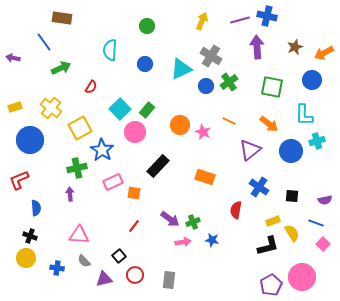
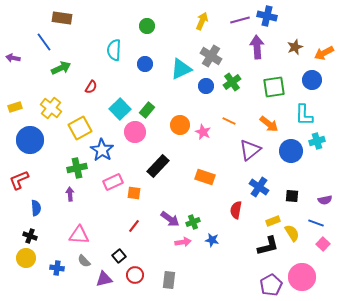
cyan semicircle at (110, 50): moved 4 px right
green cross at (229, 82): moved 3 px right
green square at (272, 87): moved 2 px right; rotated 20 degrees counterclockwise
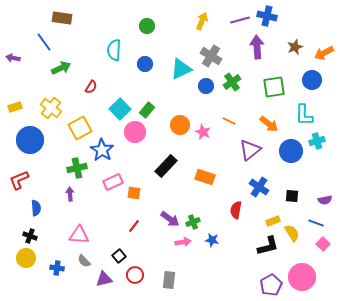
black rectangle at (158, 166): moved 8 px right
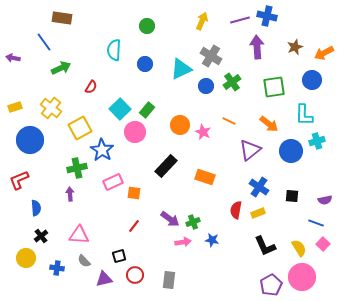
yellow rectangle at (273, 221): moved 15 px left, 8 px up
yellow semicircle at (292, 233): moved 7 px right, 15 px down
black cross at (30, 236): moved 11 px right; rotated 32 degrees clockwise
black L-shape at (268, 246): moved 3 px left; rotated 80 degrees clockwise
black square at (119, 256): rotated 24 degrees clockwise
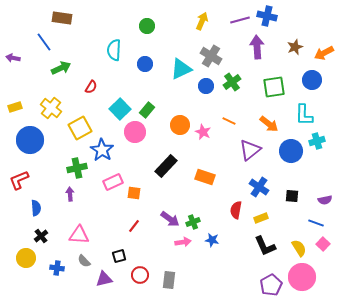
yellow rectangle at (258, 213): moved 3 px right, 5 px down
red circle at (135, 275): moved 5 px right
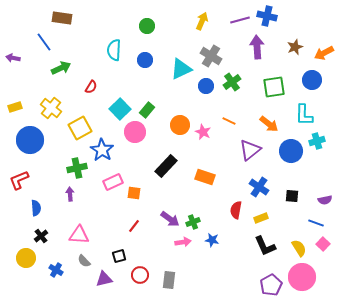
blue circle at (145, 64): moved 4 px up
blue cross at (57, 268): moved 1 px left, 2 px down; rotated 24 degrees clockwise
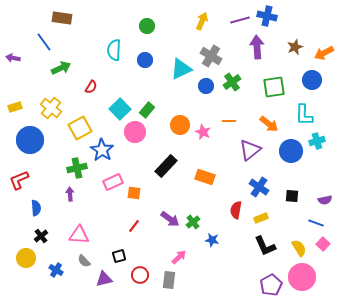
orange line at (229, 121): rotated 24 degrees counterclockwise
green cross at (193, 222): rotated 16 degrees counterclockwise
pink arrow at (183, 242): moved 4 px left, 15 px down; rotated 35 degrees counterclockwise
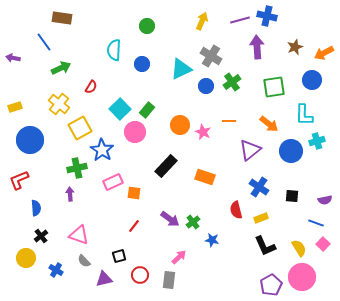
blue circle at (145, 60): moved 3 px left, 4 px down
yellow cross at (51, 108): moved 8 px right, 4 px up
red semicircle at (236, 210): rotated 24 degrees counterclockwise
pink triangle at (79, 235): rotated 15 degrees clockwise
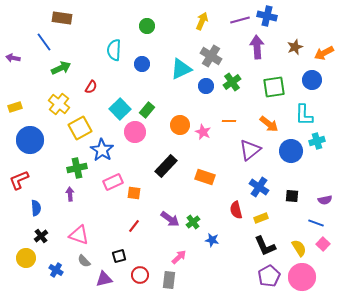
purple pentagon at (271, 285): moved 2 px left, 9 px up
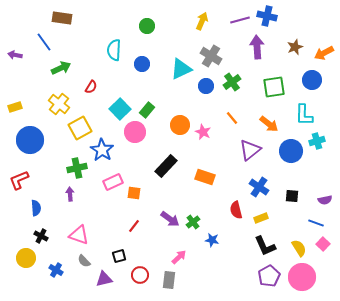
purple arrow at (13, 58): moved 2 px right, 3 px up
orange line at (229, 121): moved 3 px right, 3 px up; rotated 48 degrees clockwise
black cross at (41, 236): rotated 24 degrees counterclockwise
